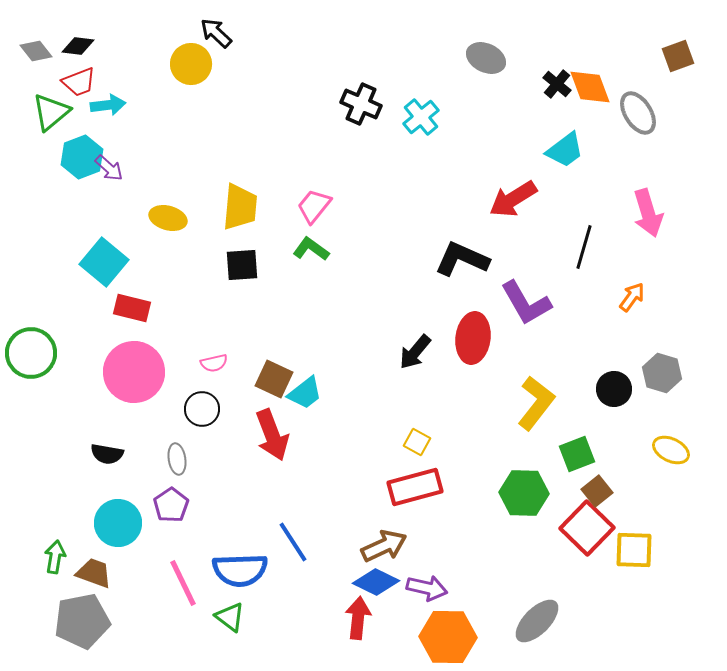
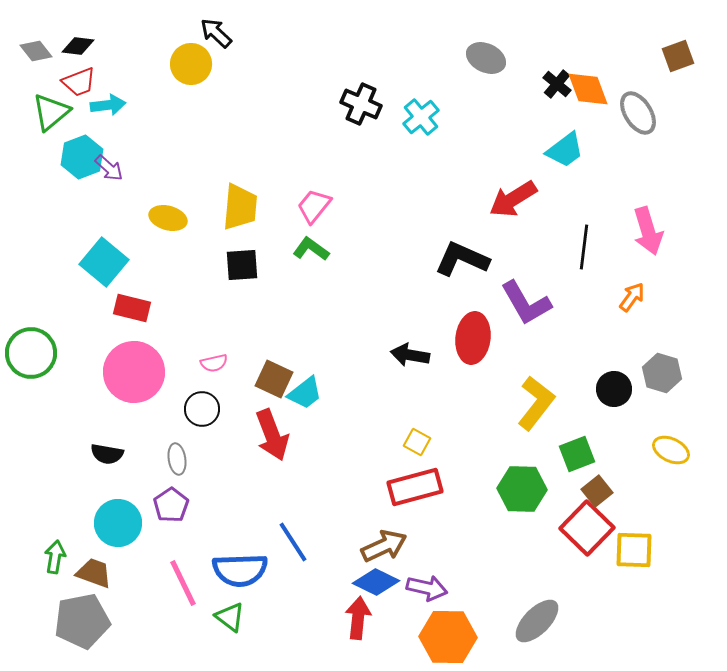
orange diamond at (590, 87): moved 2 px left, 2 px down
pink arrow at (648, 213): moved 18 px down
black line at (584, 247): rotated 9 degrees counterclockwise
black arrow at (415, 352): moved 5 px left, 3 px down; rotated 60 degrees clockwise
green hexagon at (524, 493): moved 2 px left, 4 px up
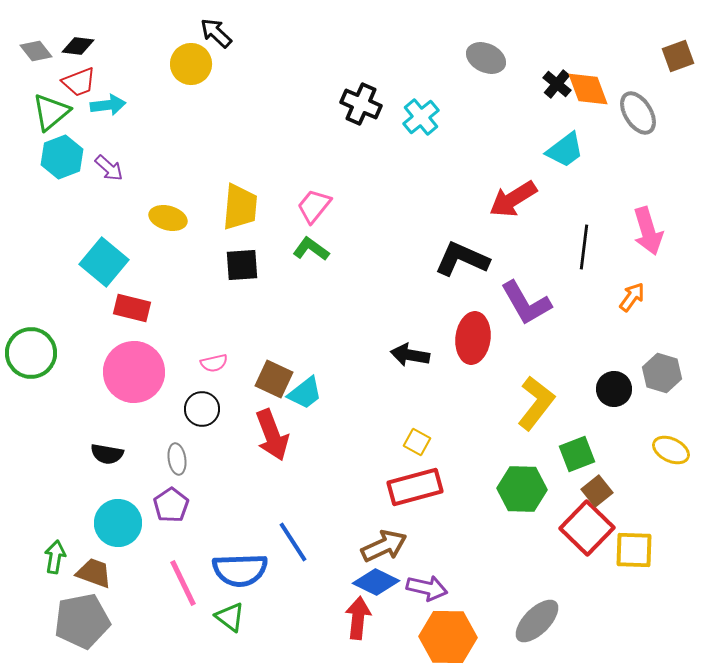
cyan hexagon at (82, 157): moved 20 px left
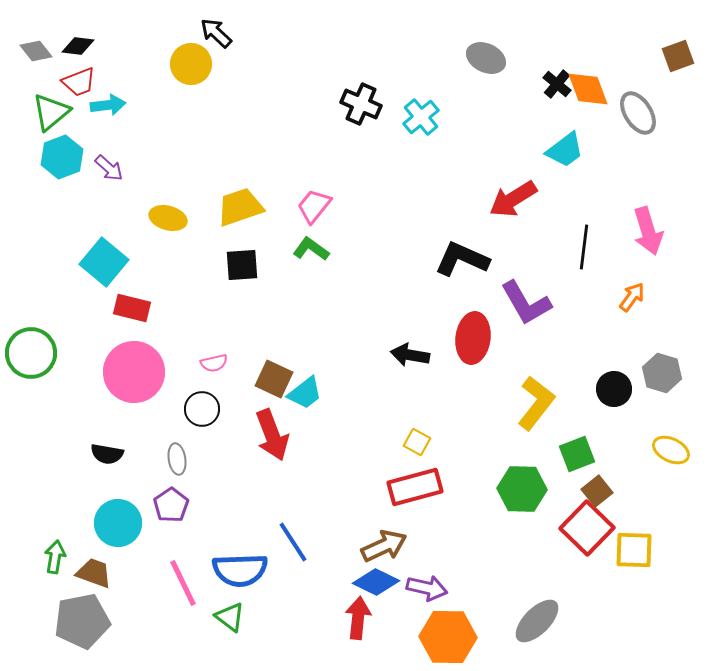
yellow trapezoid at (240, 207): rotated 114 degrees counterclockwise
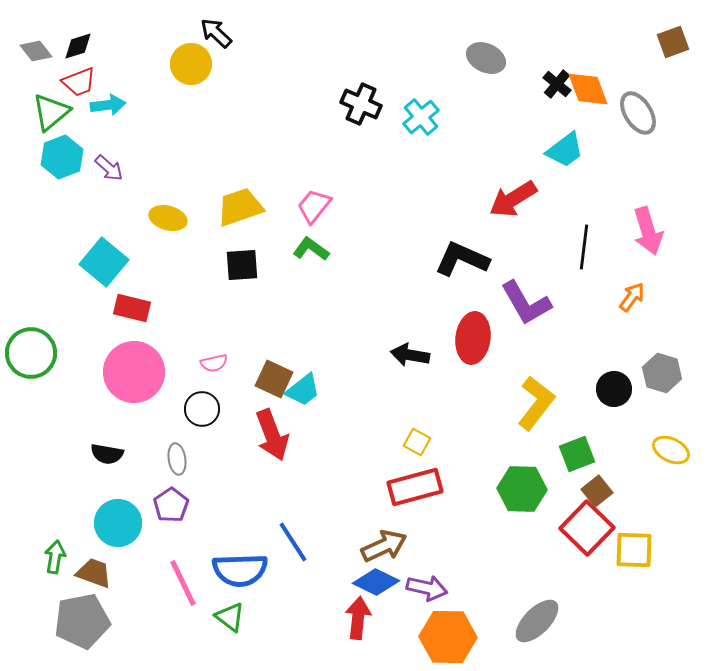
black diamond at (78, 46): rotated 24 degrees counterclockwise
brown square at (678, 56): moved 5 px left, 14 px up
cyan trapezoid at (305, 393): moved 2 px left, 3 px up
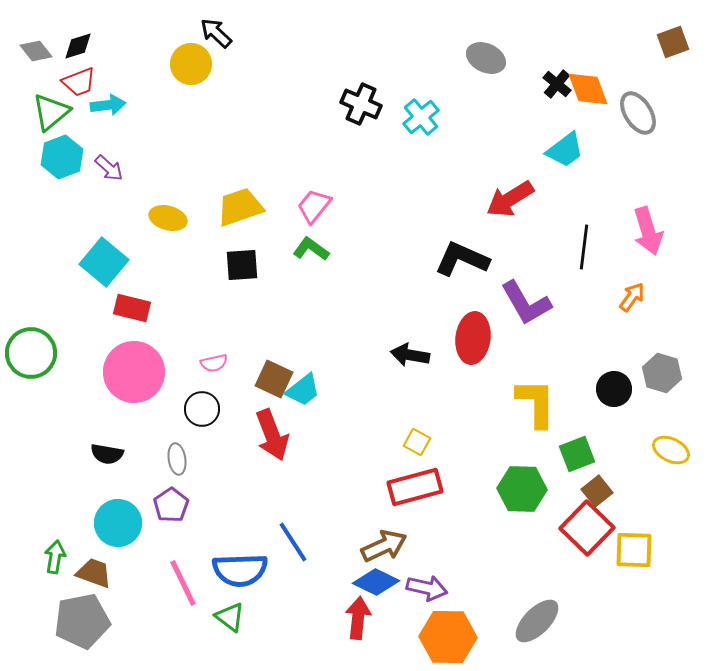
red arrow at (513, 199): moved 3 px left
yellow L-shape at (536, 403): rotated 38 degrees counterclockwise
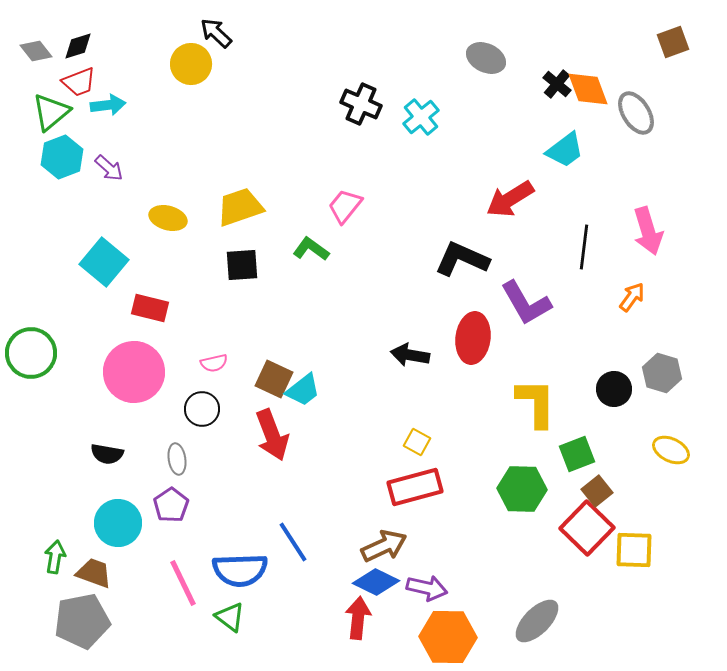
gray ellipse at (638, 113): moved 2 px left
pink trapezoid at (314, 206): moved 31 px right
red rectangle at (132, 308): moved 18 px right
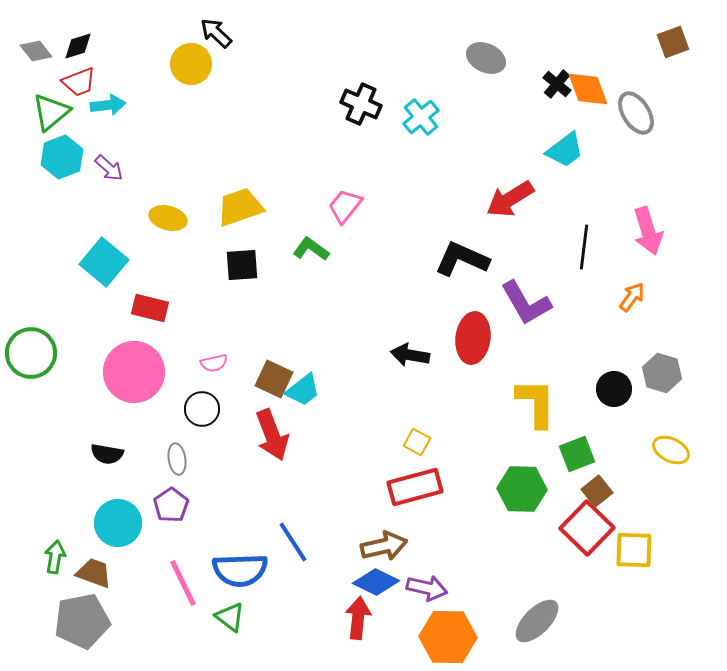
brown arrow at (384, 546): rotated 12 degrees clockwise
